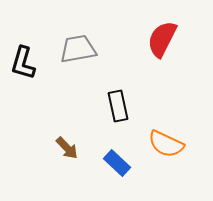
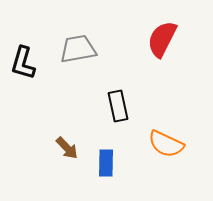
blue rectangle: moved 11 px left; rotated 48 degrees clockwise
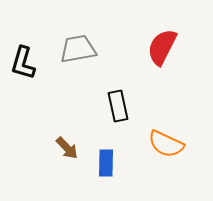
red semicircle: moved 8 px down
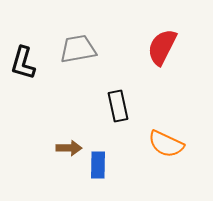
brown arrow: moved 2 px right; rotated 45 degrees counterclockwise
blue rectangle: moved 8 px left, 2 px down
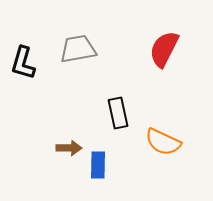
red semicircle: moved 2 px right, 2 px down
black rectangle: moved 7 px down
orange semicircle: moved 3 px left, 2 px up
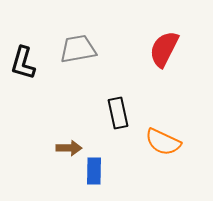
blue rectangle: moved 4 px left, 6 px down
